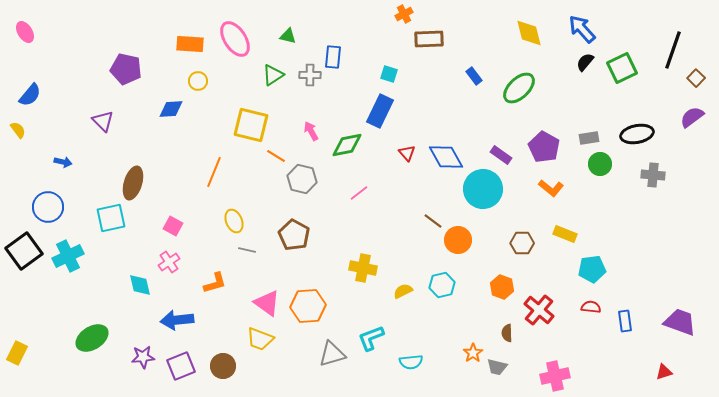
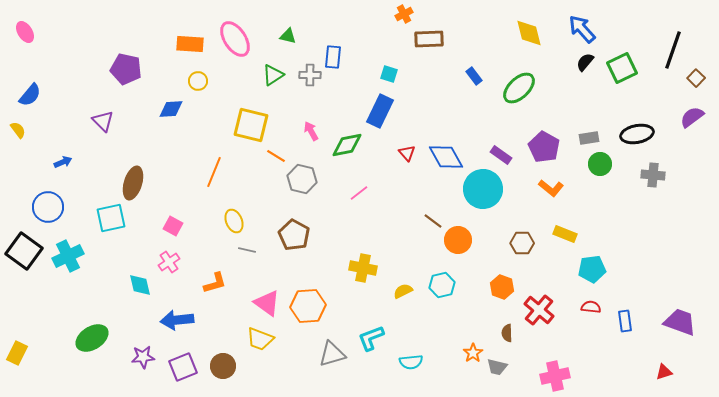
blue arrow at (63, 162): rotated 36 degrees counterclockwise
black square at (24, 251): rotated 18 degrees counterclockwise
purple square at (181, 366): moved 2 px right, 1 px down
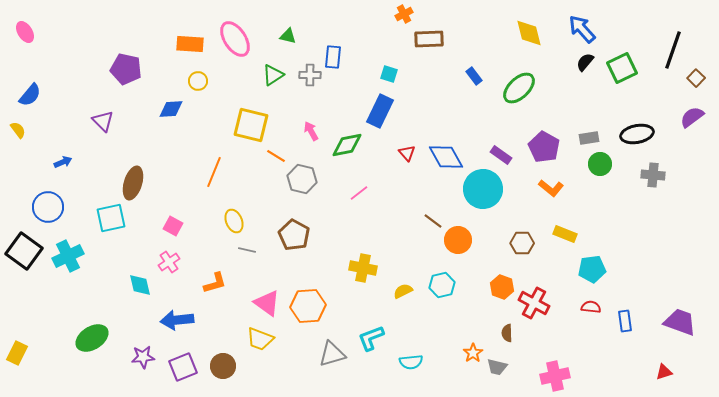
red cross at (539, 310): moved 5 px left, 7 px up; rotated 12 degrees counterclockwise
